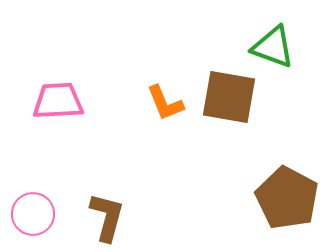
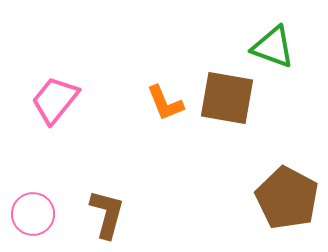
brown square: moved 2 px left, 1 px down
pink trapezoid: moved 3 px left, 1 px up; rotated 48 degrees counterclockwise
brown L-shape: moved 3 px up
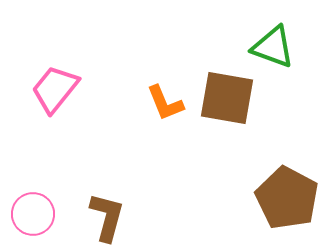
pink trapezoid: moved 11 px up
brown L-shape: moved 3 px down
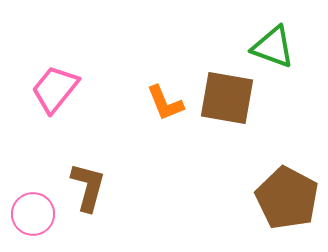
brown L-shape: moved 19 px left, 30 px up
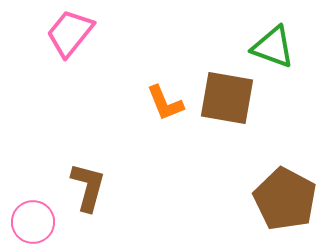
pink trapezoid: moved 15 px right, 56 px up
brown pentagon: moved 2 px left, 1 px down
pink circle: moved 8 px down
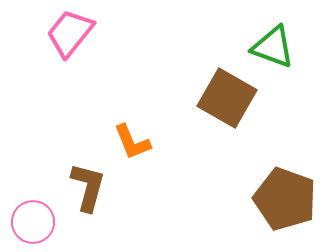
brown square: rotated 20 degrees clockwise
orange L-shape: moved 33 px left, 39 px down
brown pentagon: rotated 8 degrees counterclockwise
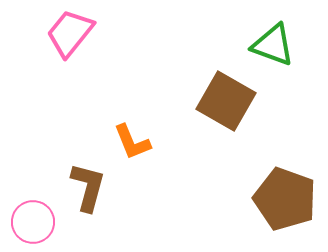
green triangle: moved 2 px up
brown square: moved 1 px left, 3 px down
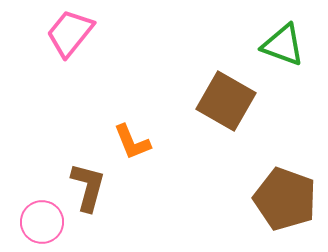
green triangle: moved 10 px right
pink circle: moved 9 px right
